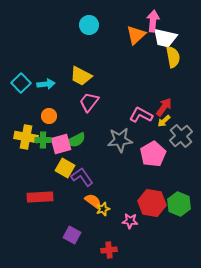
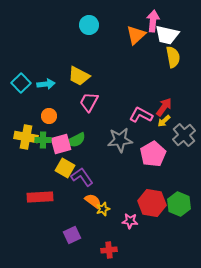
white trapezoid: moved 2 px right, 3 px up
yellow trapezoid: moved 2 px left
pink trapezoid: rotated 10 degrees counterclockwise
gray cross: moved 3 px right, 1 px up
purple square: rotated 36 degrees clockwise
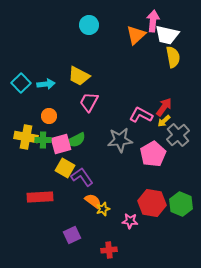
gray cross: moved 6 px left
green hexagon: moved 2 px right
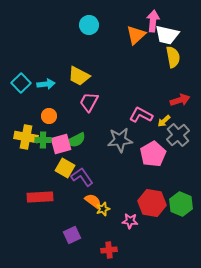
red arrow: moved 16 px right, 7 px up; rotated 36 degrees clockwise
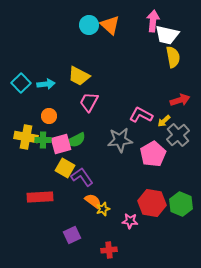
orange triangle: moved 26 px left, 10 px up; rotated 35 degrees counterclockwise
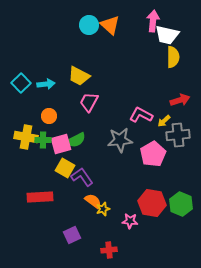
yellow semicircle: rotated 10 degrees clockwise
gray cross: rotated 35 degrees clockwise
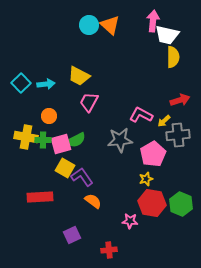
yellow star: moved 43 px right, 30 px up
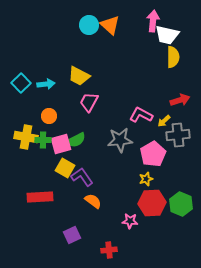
red hexagon: rotated 12 degrees counterclockwise
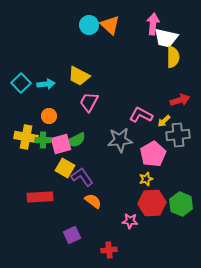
pink arrow: moved 3 px down
white trapezoid: moved 1 px left, 3 px down
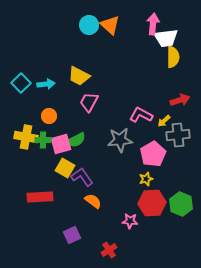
white trapezoid: rotated 20 degrees counterclockwise
red cross: rotated 28 degrees counterclockwise
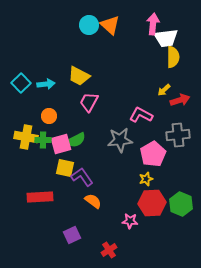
yellow arrow: moved 31 px up
yellow square: rotated 18 degrees counterclockwise
